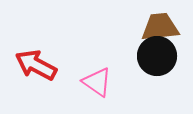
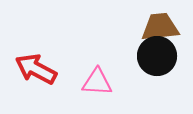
red arrow: moved 4 px down
pink triangle: rotated 32 degrees counterclockwise
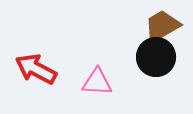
brown trapezoid: moved 2 px right, 1 px up; rotated 24 degrees counterclockwise
black circle: moved 1 px left, 1 px down
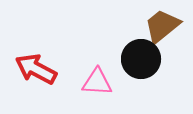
brown trapezoid: rotated 9 degrees counterclockwise
black circle: moved 15 px left, 2 px down
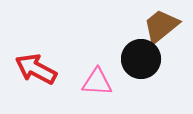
brown trapezoid: moved 1 px left
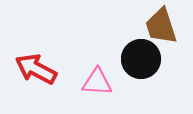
brown trapezoid: rotated 69 degrees counterclockwise
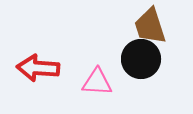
brown trapezoid: moved 11 px left
red arrow: moved 2 px right, 1 px up; rotated 24 degrees counterclockwise
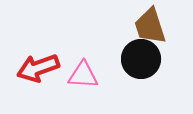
red arrow: rotated 24 degrees counterclockwise
pink triangle: moved 14 px left, 7 px up
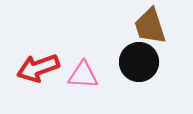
black circle: moved 2 px left, 3 px down
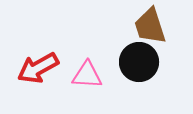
red arrow: rotated 9 degrees counterclockwise
pink triangle: moved 4 px right
